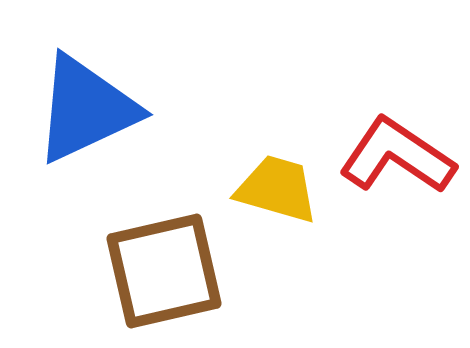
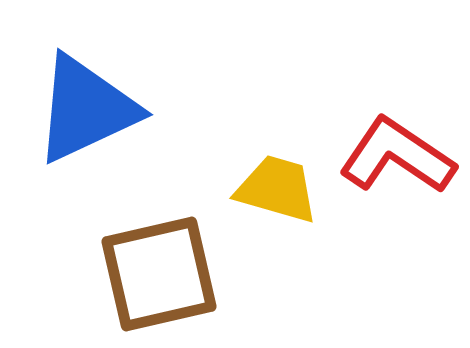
brown square: moved 5 px left, 3 px down
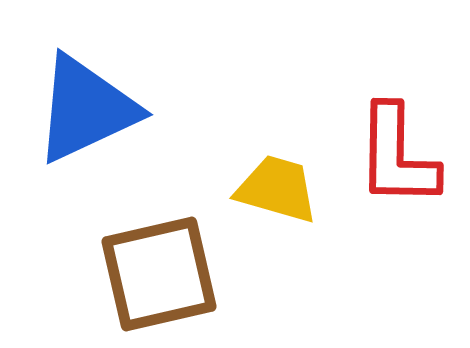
red L-shape: rotated 123 degrees counterclockwise
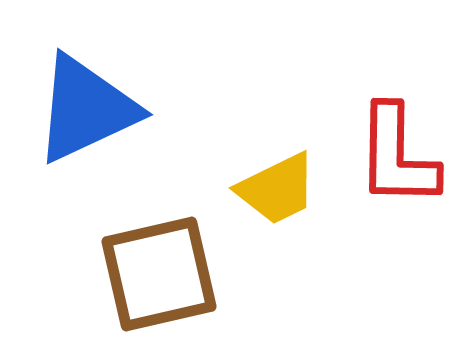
yellow trapezoid: rotated 138 degrees clockwise
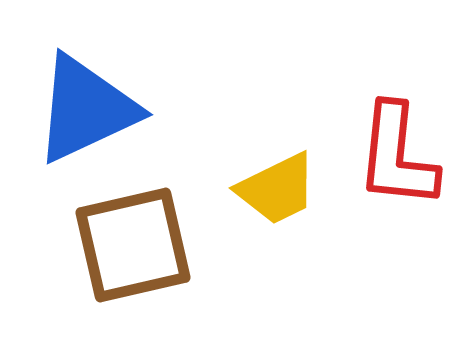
red L-shape: rotated 5 degrees clockwise
brown square: moved 26 px left, 29 px up
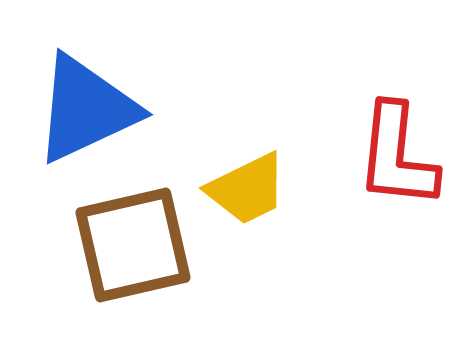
yellow trapezoid: moved 30 px left
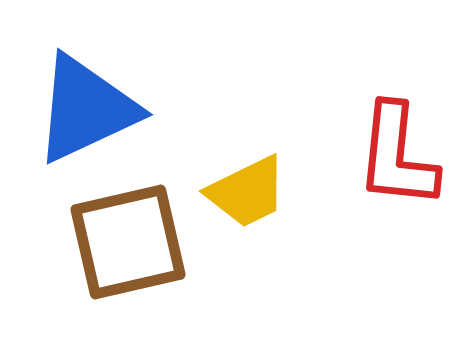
yellow trapezoid: moved 3 px down
brown square: moved 5 px left, 3 px up
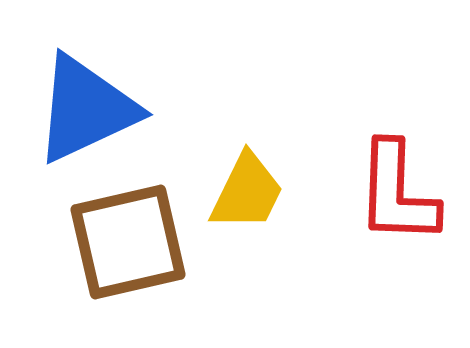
red L-shape: moved 37 px down; rotated 4 degrees counterclockwise
yellow trapezoid: rotated 38 degrees counterclockwise
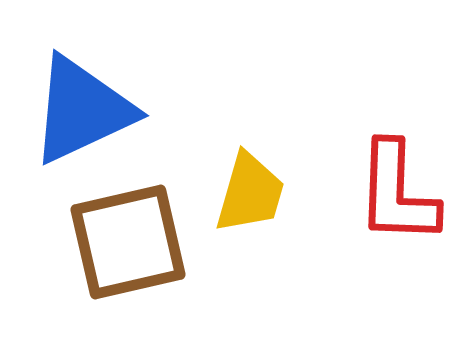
blue triangle: moved 4 px left, 1 px down
yellow trapezoid: moved 3 px right, 1 px down; rotated 10 degrees counterclockwise
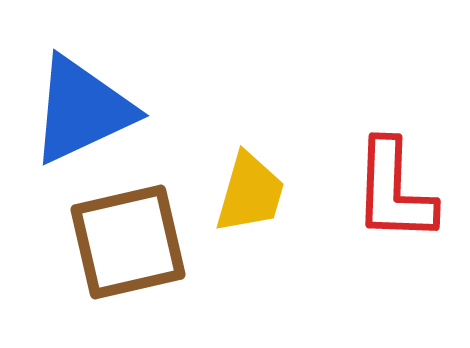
red L-shape: moved 3 px left, 2 px up
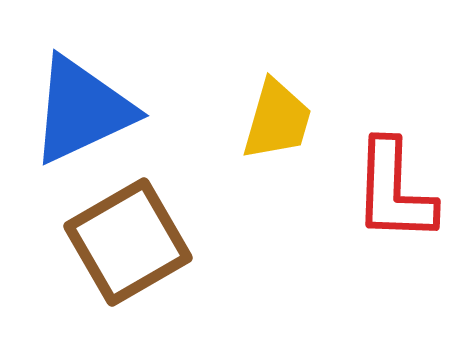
yellow trapezoid: moved 27 px right, 73 px up
brown square: rotated 17 degrees counterclockwise
